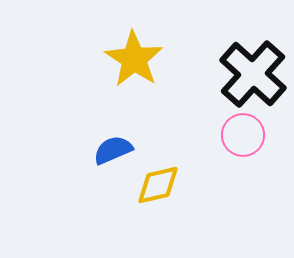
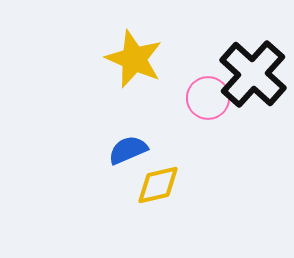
yellow star: rotated 10 degrees counterclockwise
pink circle: moved 35 px left, 37 px up
blue semicircle: moved 15 px right
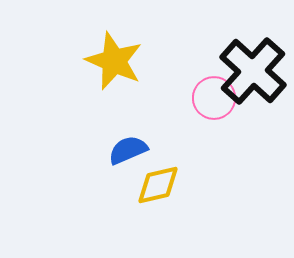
yellow star: moved 20 px left, 2 px down
black cross: moved 3 px up
pink circle: moved 6 px right
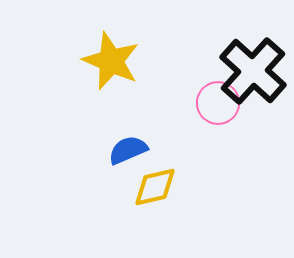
yellow star: moved 3 px left
pink circle: moved 4 px right, 5 px down
yellow diamond: moved 3 px left, 2 px down
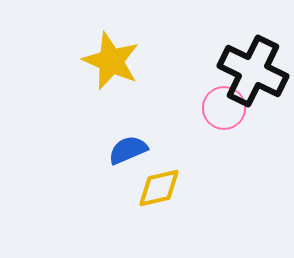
black cross: rotated 16 degrees counterclockwise
pink circle: moved 6 px right, 5 px down
yellow diamond: moved 4 px right, 1 px down
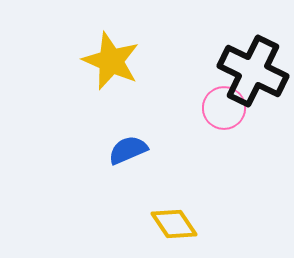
yellow diamond: moved 15 px right, 36 px down; rotated 69 degrees clockwise
